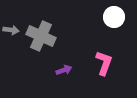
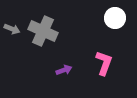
white circle: moved 1 px right, 1 px down
gray arrow: moved 1 px right, 1 px up; rotated 14 degrees clockwise
gray cross: moved 2 px right, 5 px up
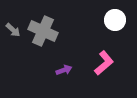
white circle: moved 2 px down
gray arrow: moved 1 px right, 1 px down; rotated 21 degrees clockwise
pink L-shape: rotated 30 degrees clockwise
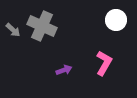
white circle: moved 1 px right
gray cross: moved 1 px left, 5 px up
pink L-shape: rotated 20 degrees counterclockwise
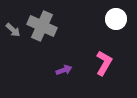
white circle: moved 1 px up
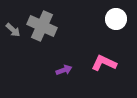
pink L-shape: rotated 95 degrees counterclockwise
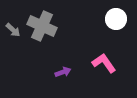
pink L-shape: rotated 30 degrees clockwise
purple arrow: moved 1 px left, 2 px down
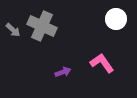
pink L-shape: moved 2 px left
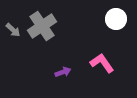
gray cross: rotated 32 degrees clockwise
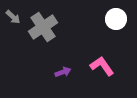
gray cross: moved 1 px right, 1 px down
gray arrow: moved 13 px up
pink L-shape: moved 3 px down
